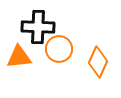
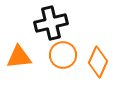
black cross: moved 13 px right, 4 px up; rotated 16 degrees counterclockwise
orange circle: moved 4 px right, 6 px down
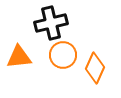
orange diamond: moved 3 px left, 6 px down
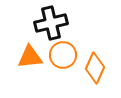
orange triangle: moved 11 px right
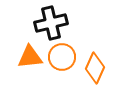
orange circle: moved 1 px left, 2 px down
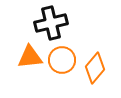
orange circle: moved 3 px down
orange diamond: rotated 16 degrees clockwise
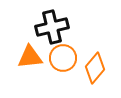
black cross: moved 1 px right, 4 px down
orange circle: moved 1 px right, 2 px up
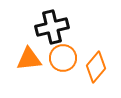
orange triangle: moved 1 px left, 2 px down
orange diamond: moved 1 px right, 1 px up
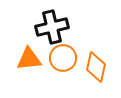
orange diamond: rotated 28 degrees counterclockwise
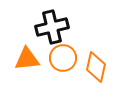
orange triangle: moved 2 px left
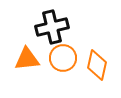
orange diamond: moved 1 px right, 2 px up
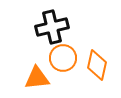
orange triangle: moved 10 px right, 19 px down
